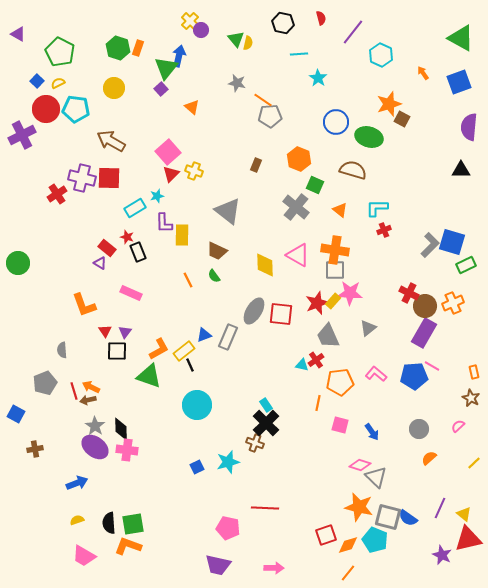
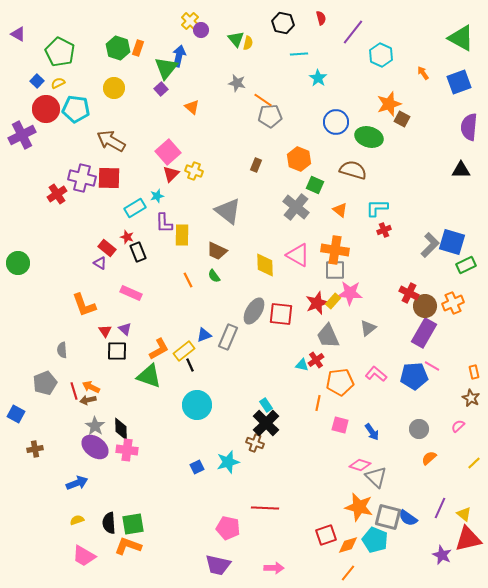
purple triangle at (125, 332): moved 3 px up; rotated 24 degrees counterclockwise
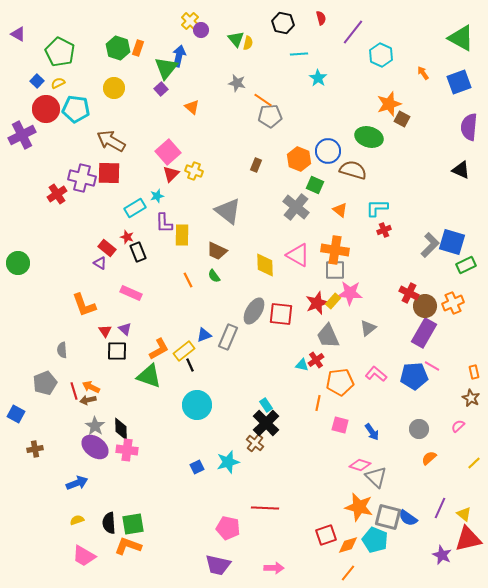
blue circle at (336, 122): moved 8 px left, 29 px down
black triangle at (461, 170): rotated 24 degrees clockwise
red square at (109, 178): moved 5 px up
brown cross at (255, 443): rotated 18 degrees clockwise
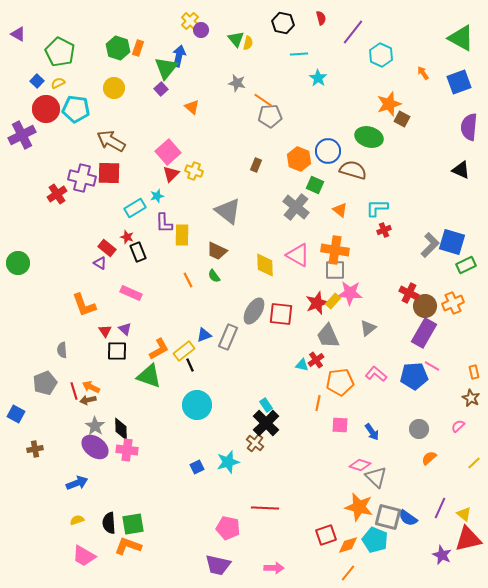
pink square at (340, 425): rotated 12 degrees counterclockwise
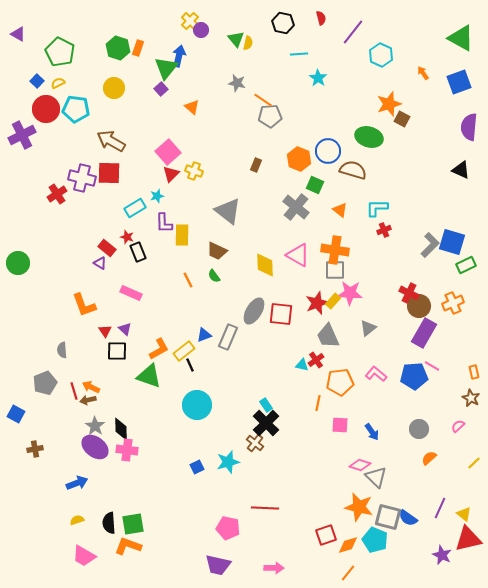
brown circle at (425, 306): moved 6 px left
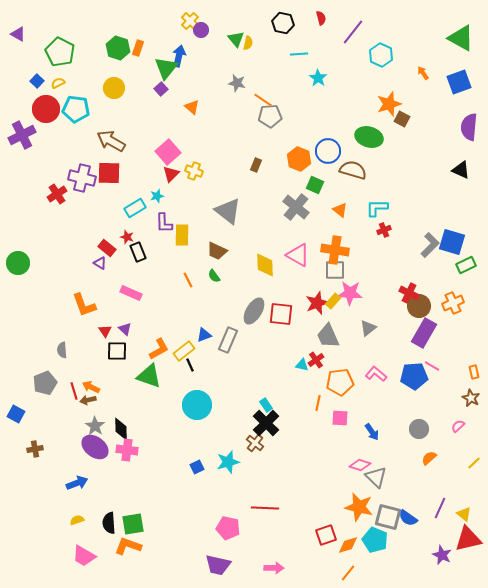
gray rectangle at (228, 337): moved 3 px down
pink square at (340, 425): moved 7 px up
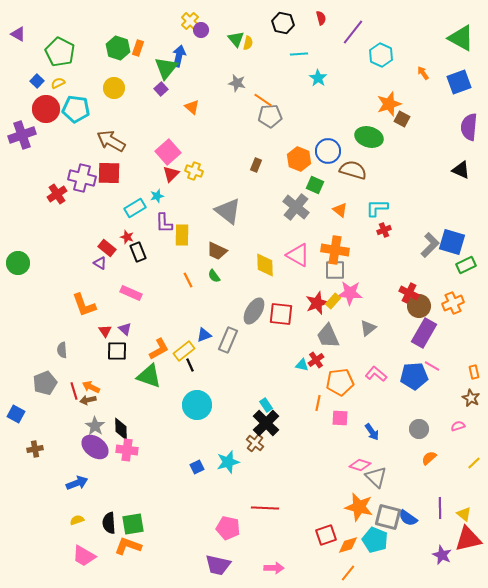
purple cross at (22, 135): rotated 8 degrees clockwise
pink semicircle at (458, 426): rotated 24 degrees clockwise
purple line at (440, 508): rotated 25 degrees counterclockwise
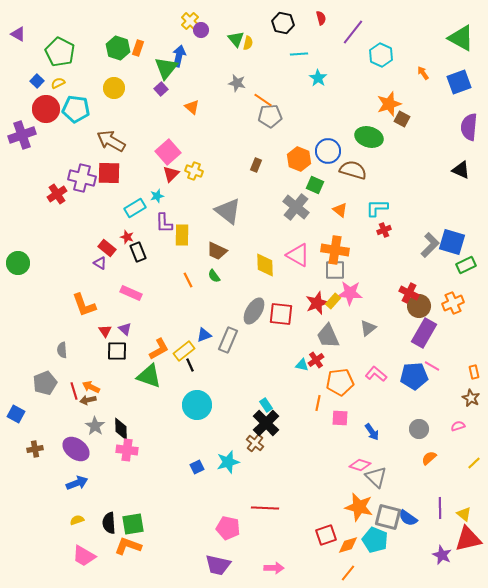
purple ellipse at (95, 447): moved 19 px left, 2 px down
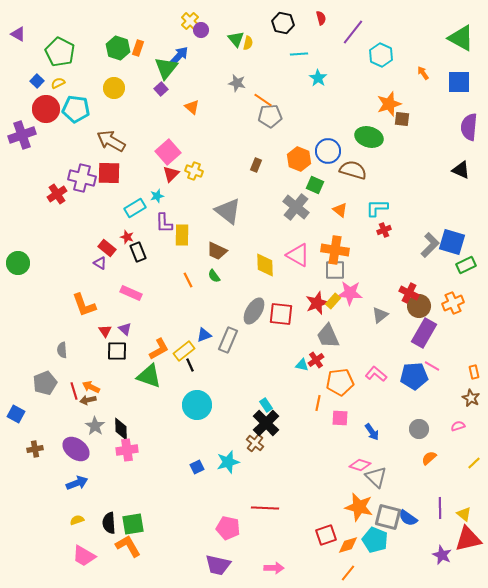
blue arrow at (179, 56): rotated 30 degrees clockwise
blue square at (459, 82): rotated 20 degrees clockwise
brown square at (402, 119): rotated 21 degrees counterclockwise
gray triangle at (368, 328): moved 12 px right, 13 px up
pink cross at (127, 450): rotated 15 degrees counterclockwise
orange L-shape at (128, 546): rotated 40 degrees clockwise
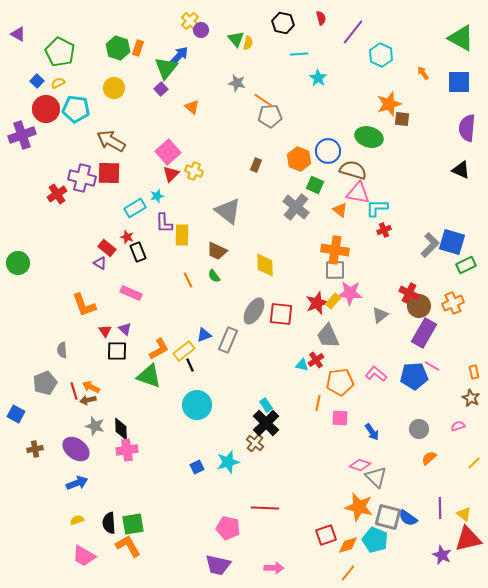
purple semicircle at (469, 127): moved 2 px left, 1 px down
pink triangle at (298, 255): moved 60 px right, 62 px up; rotated 20 degrees counterclockwise
gray star at (95, 426): rotated 18 degrees counterclockwise
